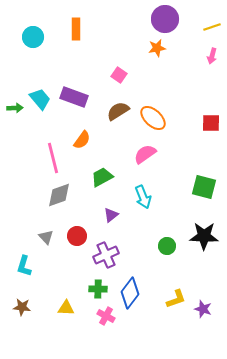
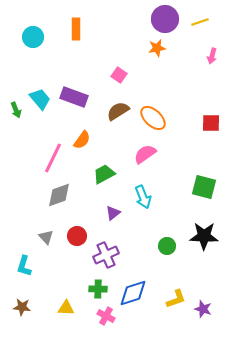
yellow line: moved 12 px left, 5 px up
green arrow: moved 1 px right, 2 px down; rotated 70 degrees clockwise
pink line: rotated 40 degrees clockwise
green trapezoid: moved 2 px right, 3 px up
purple triangle: moved 2 px right, 2 px up
blue diamond: moved 3 px right; rotated 36 degrees clockwise
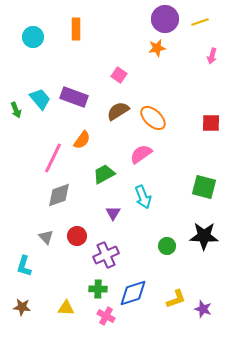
pink semicircle: moved 4 px left
purple triangle: rotated 21 degrees counterclockwise
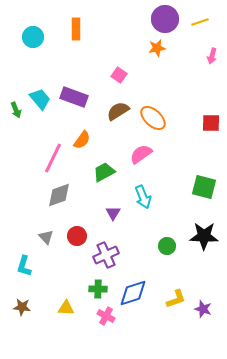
green trapezoid: moved 2 px up
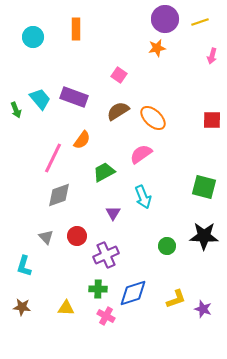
red square: moved 1 px right, 3 px up
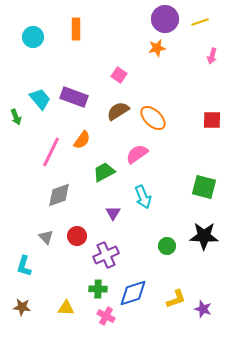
green arrow: moved 7 px down
pink semicircle: moved 4 px left
pink line: moved 2 px left, 6 px up
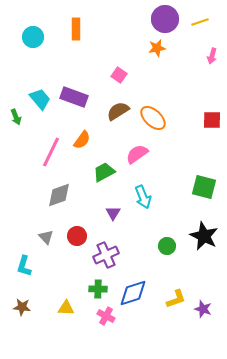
black star: rotated 24 degrees clockwise
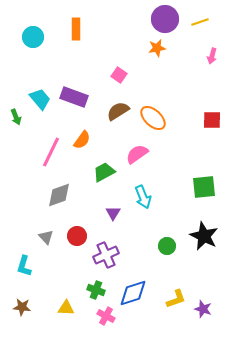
green square: rotated 20 degrees counterclockwise
green cross: moved 2 px left, 1 px down; rotated 18 degrees clockwise
